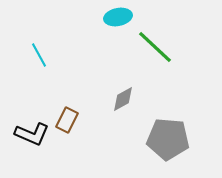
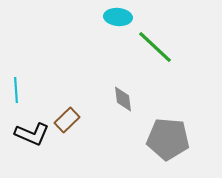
cyan ellipse: rotated 16 degrees clockwise
cyan line: moved 23 px left, 35 px down; rotated 25 degrees clockwise
gray diamond: rotated 68 degrees counterclockwise
brown rectangle: rotated 20 degrees clockwise
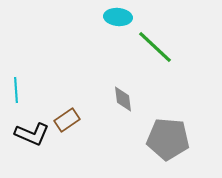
brown rectangle: rotated 10 degrees clockwise
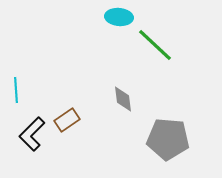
cyan ellipse: moved 1 px right
green line: moved 2 px up
black L-shape: rotated 112 degrees clockwise
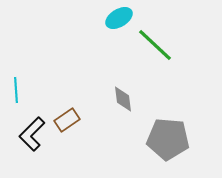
cyan ellipse: moved 1 px down; rotated 36 degrees counterclockwise
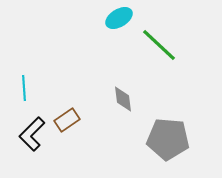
green line: moved 4 px right
cyan line: moved 8 px right, 2 px up
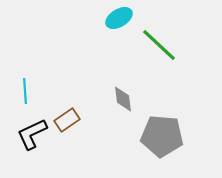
cyan line: moved 1 px right, 3 px down
black L-shape: rotated 20 degrees clockwise
gray pentagon: moved 6 px left, 3 px up
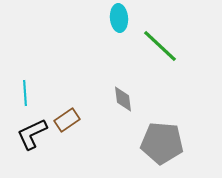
cyan ellipse: rotated 64 degrees counterclockwise
green line: moved 1 px right, 1 px down
cyan line: moved 2 px down
gray pentagon: moved 7 px down
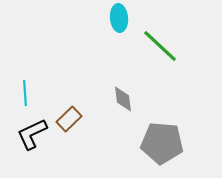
brown rectangle: moved 2 px right, 1 px up; rotated 10 degrees counterclockwise
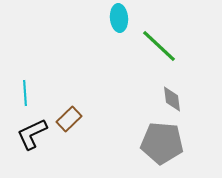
green line: moved 1 px left
gray diamond: moved 49 px right
